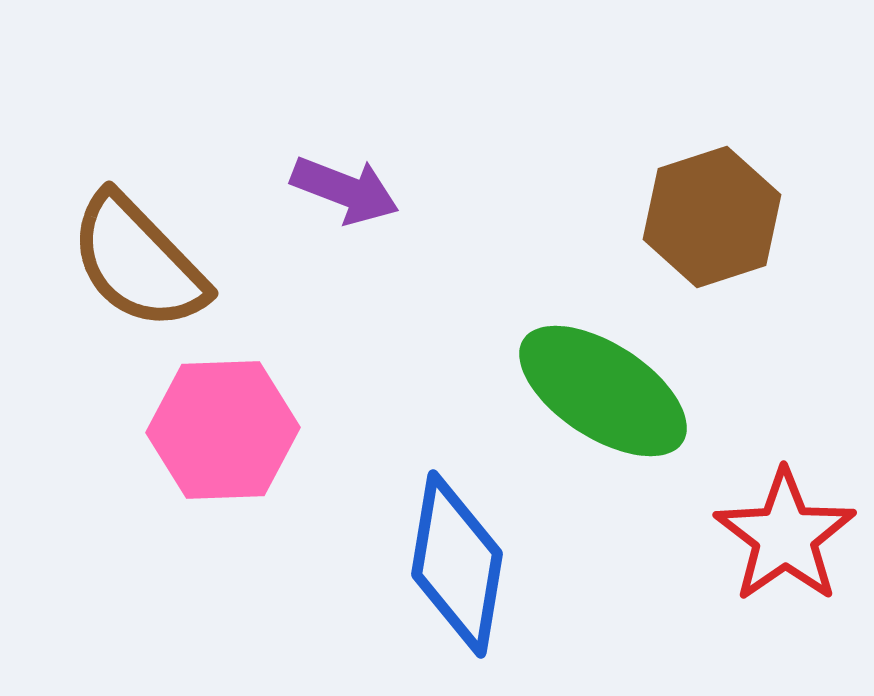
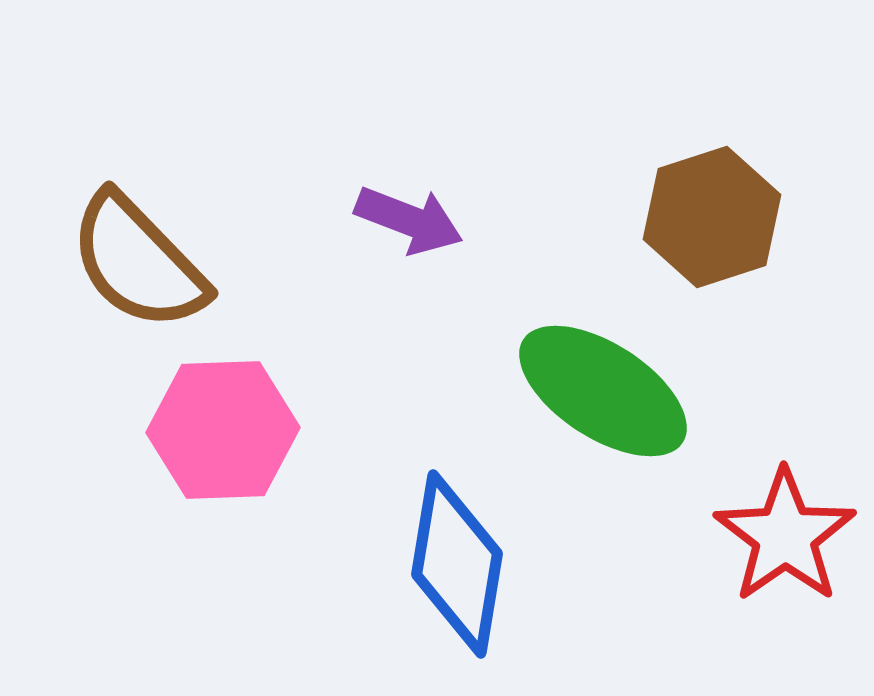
purple arrow: moved 64 px right, 30 px down
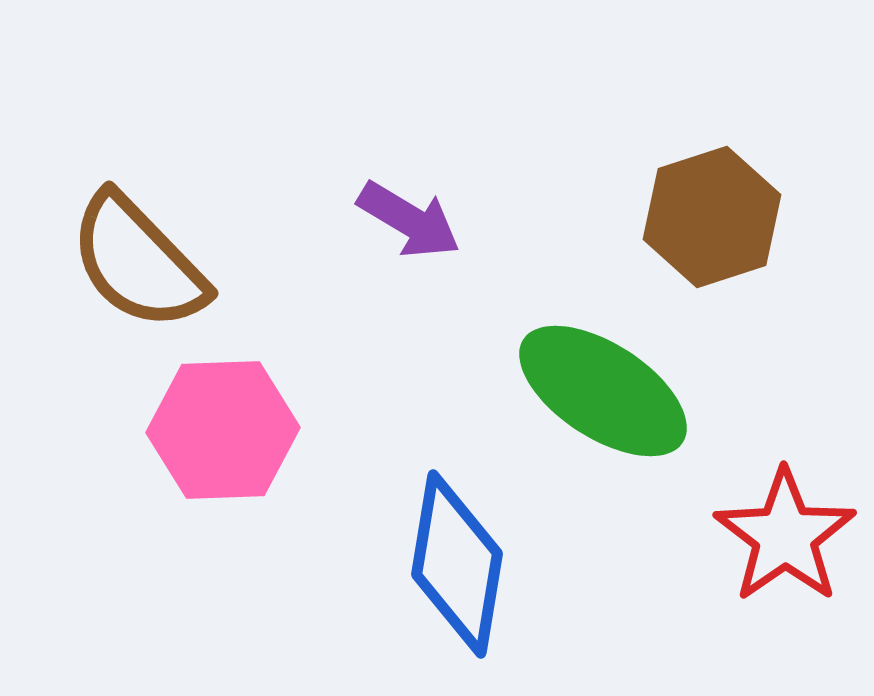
purple arrow: rotated 10 degrees clockwise
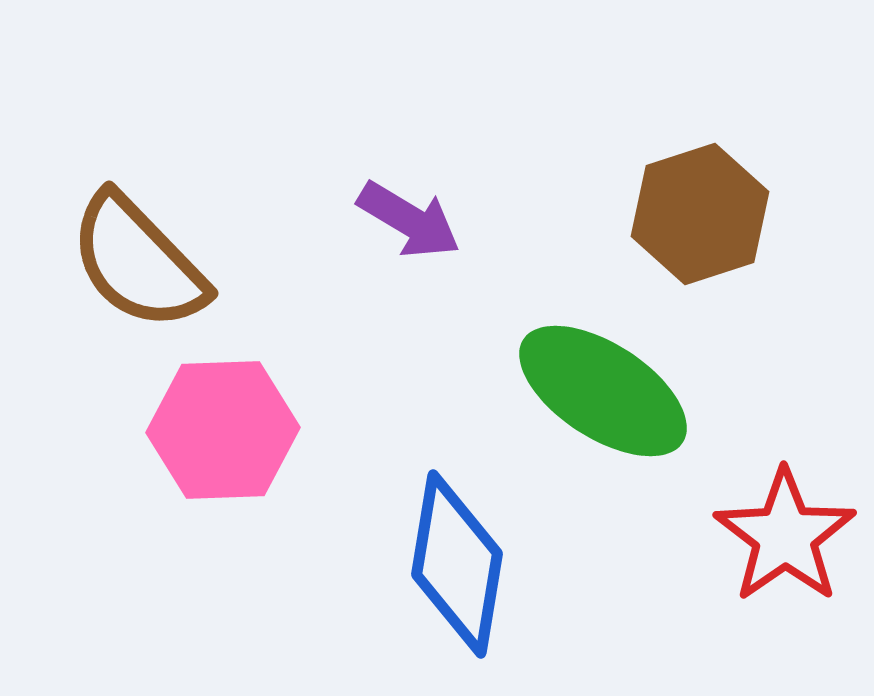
brown hexagon: moved 12 px left, 3 px up
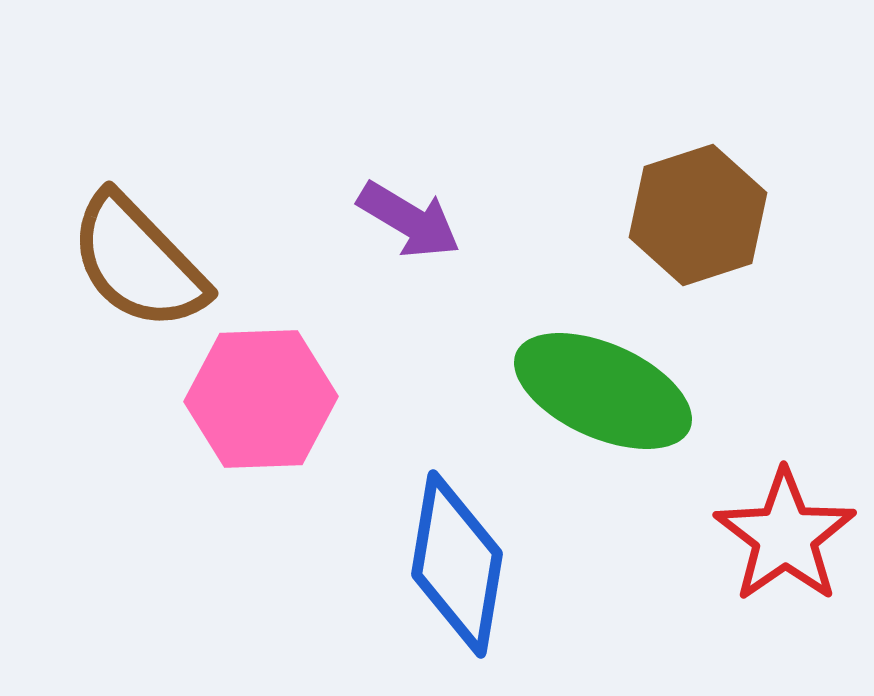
brown hexagon: moved 2 px left, 1 px down
green ellipse: rotated 9 degrees counterclockwise
pink hexagon: moved 38 px right, 31 px up
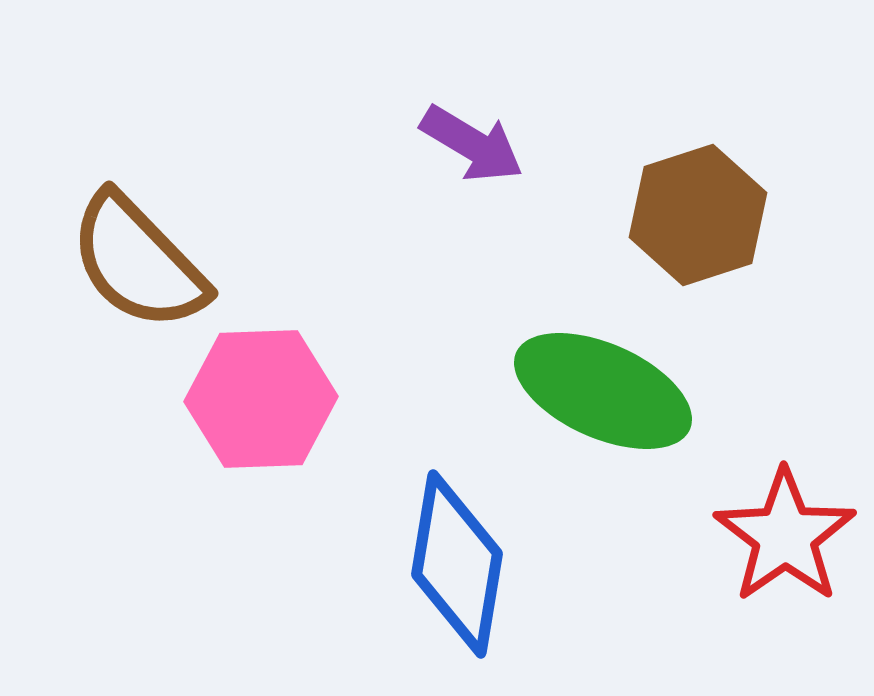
purple arrow: moved 63 px right, 76 px up
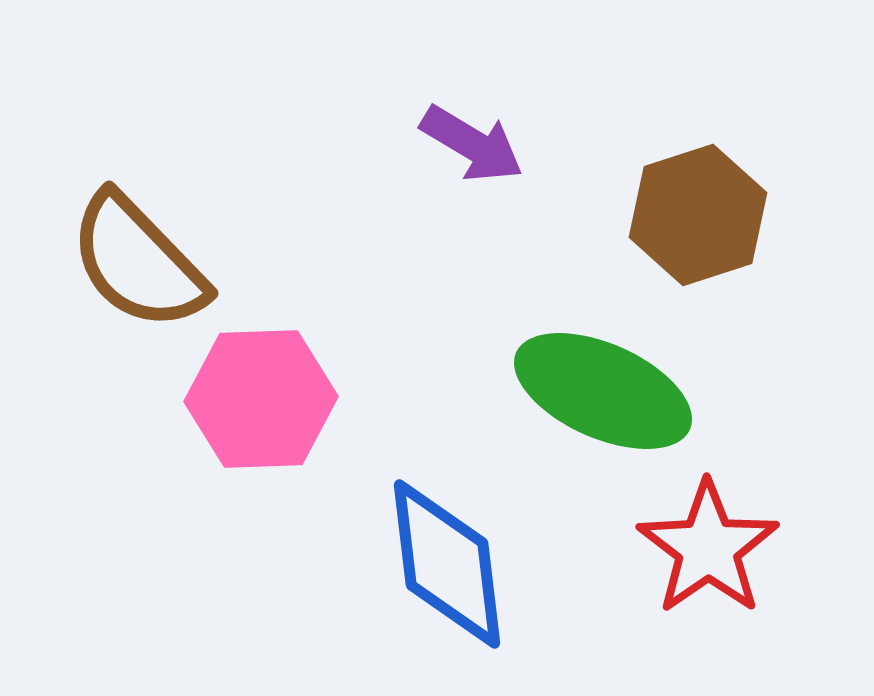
red star: moved 77 px left, 12 px down
blue diamond: moved 10 px left; rotated 16 degrees counterclockwise
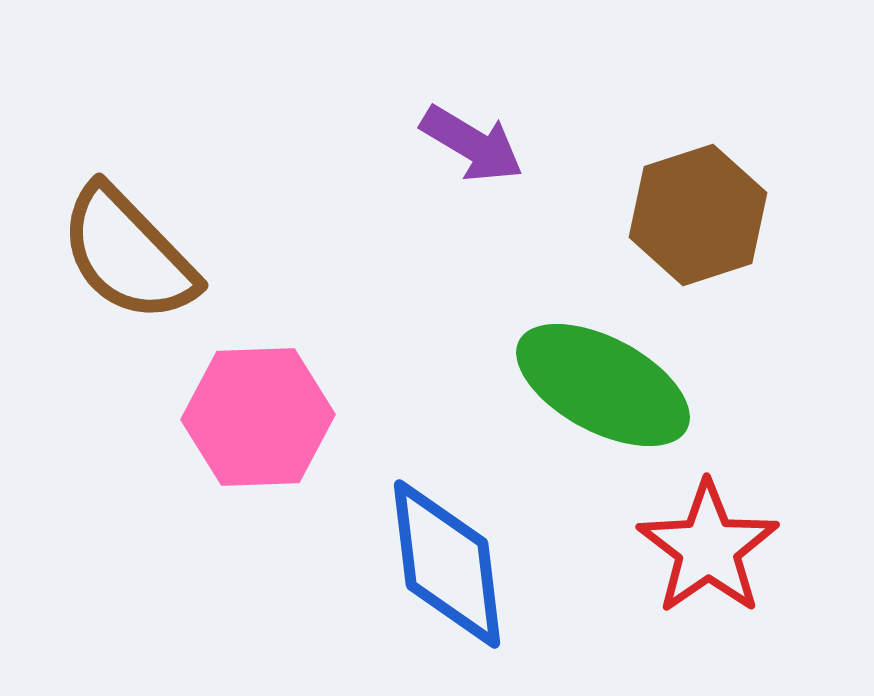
brown semicircle: moved 10 px left, 8 px up
green ellipse: moved 6 px up; rotated 4 degrees clockwise
pink hexagon: moved 3 px left, 18 px down
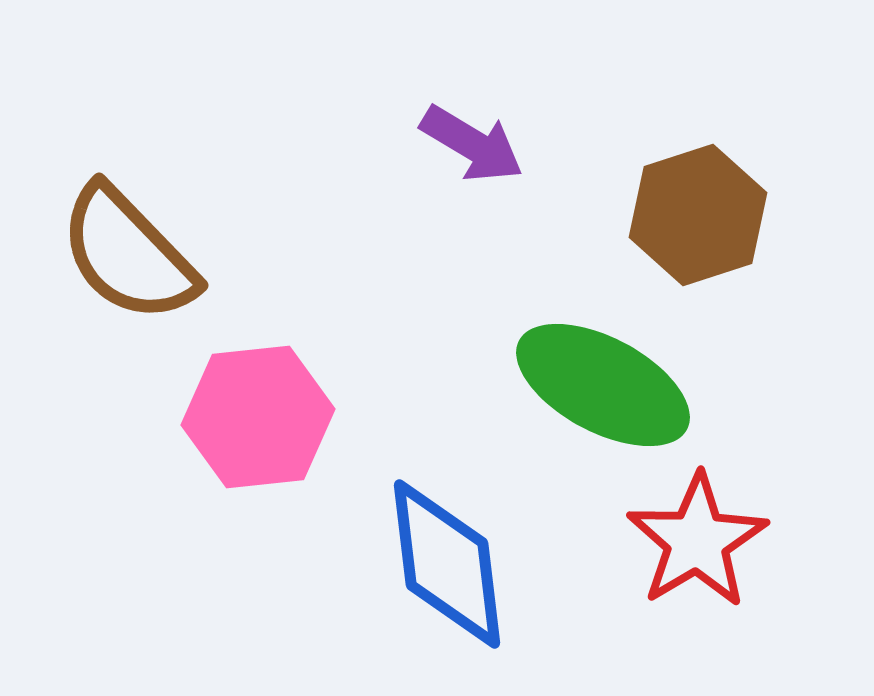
pink hexagon: rotated 4 degrees counterclockwise
red star: moved 11 px left, 7 px up; rotated 4 degrees clockwise
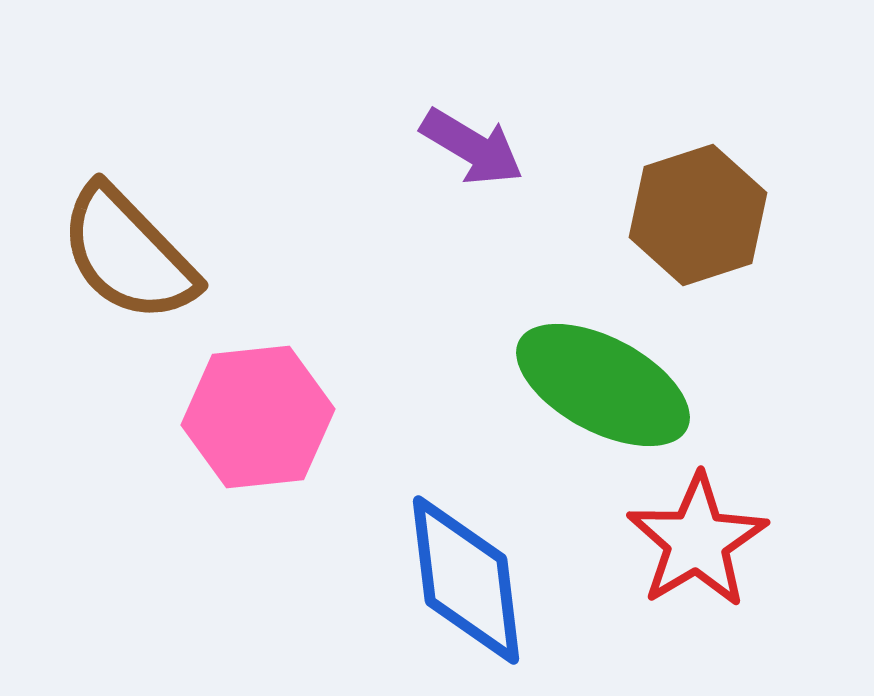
purple arrow: moved 3 px down
blue diamond: moved 19 px right, 16 px down
